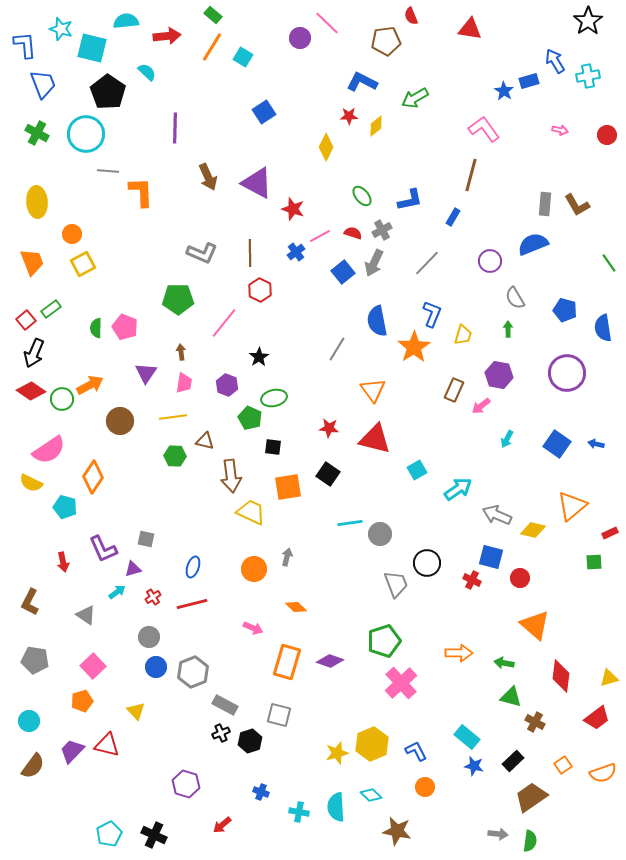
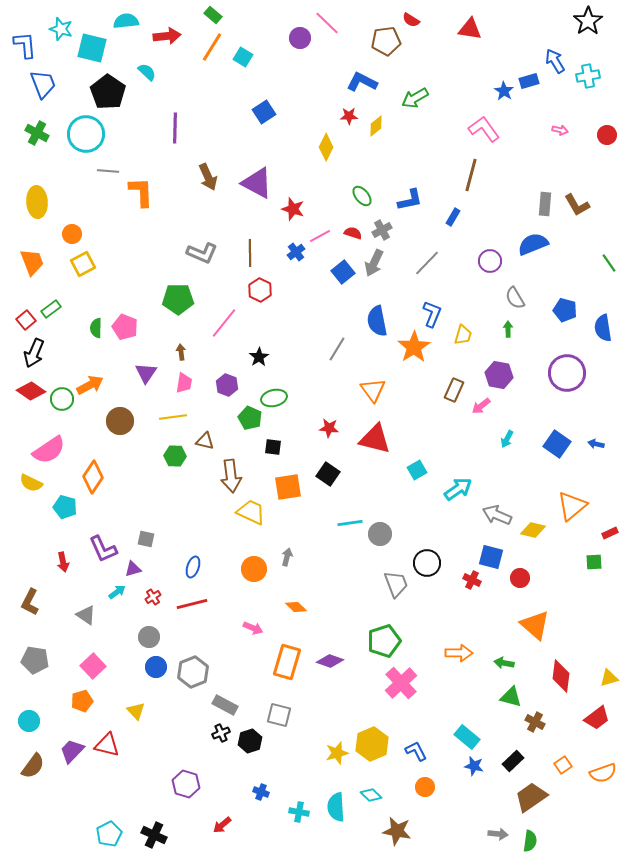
red semicircle at (411, 16): moved 4 px down; rotated 36 degrees counterclockwise
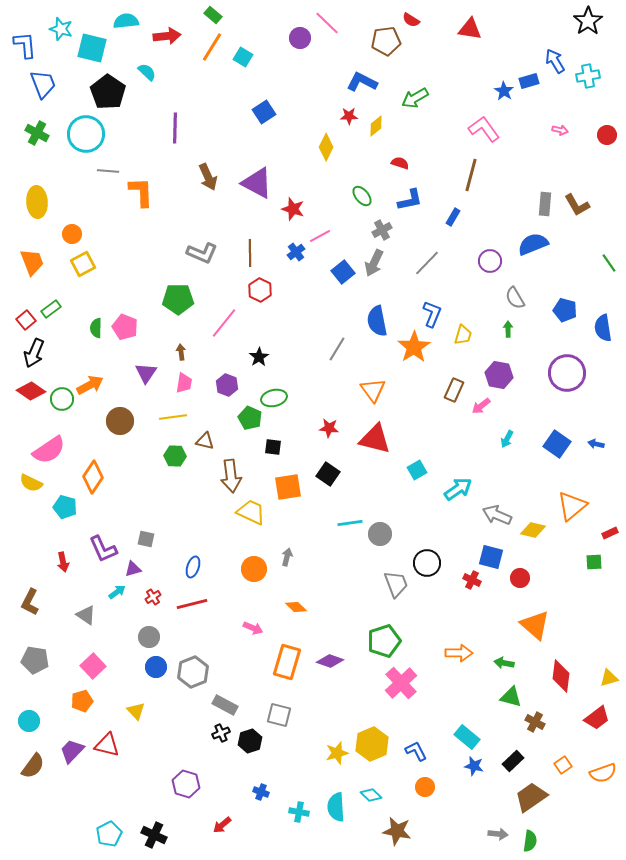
red semicircle at (353, 233): moved 47 px right, 70 px up
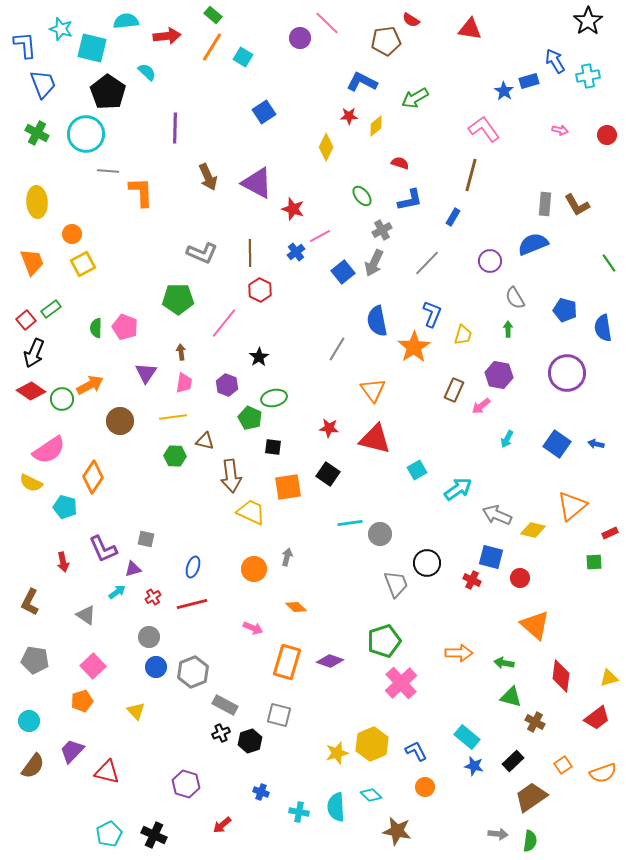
red triangle at (107, 745): moved 27 px down
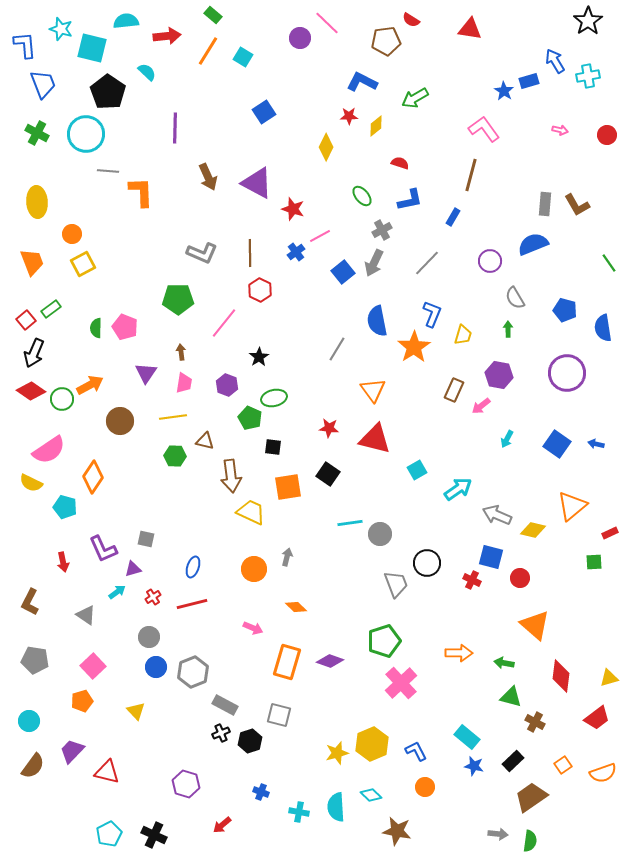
orange line at (212, 47): moved 4 px left, 4 px down
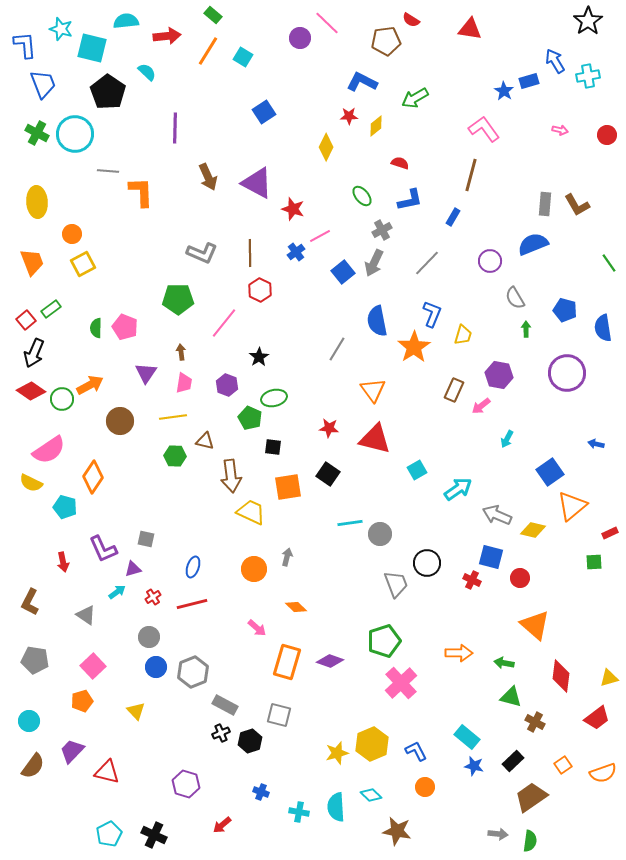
cyan circle at (86, 134): moved 11 px left
green arrow at (508, 329): moved 18 px right
blue square at (557, 444): moved 7 px left, 28 px down; rotated 20 degrees clockwise
pink arrow at (253, 628): moved 4 px right; rotated 18 degrees clockwise
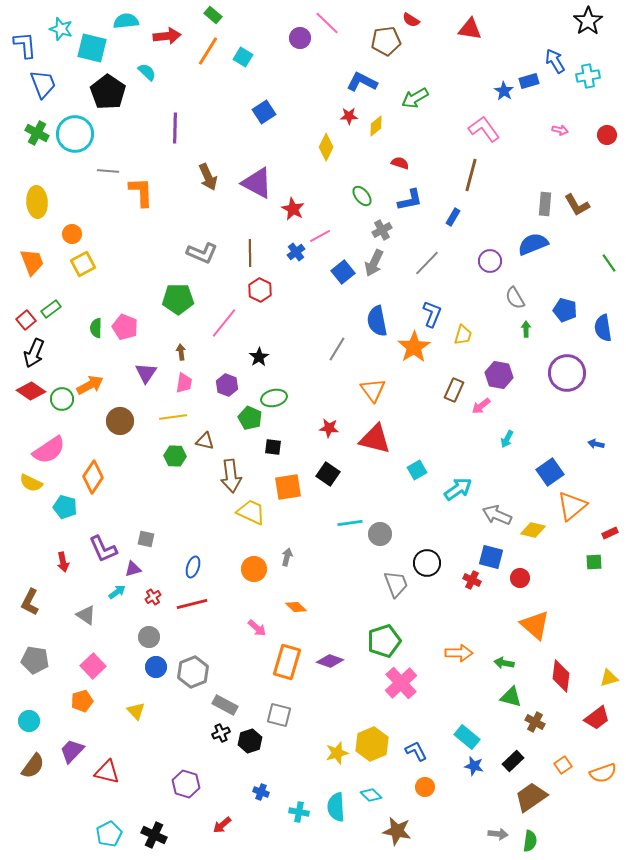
red star at (293, 209): rotated 10 degrees clockwise
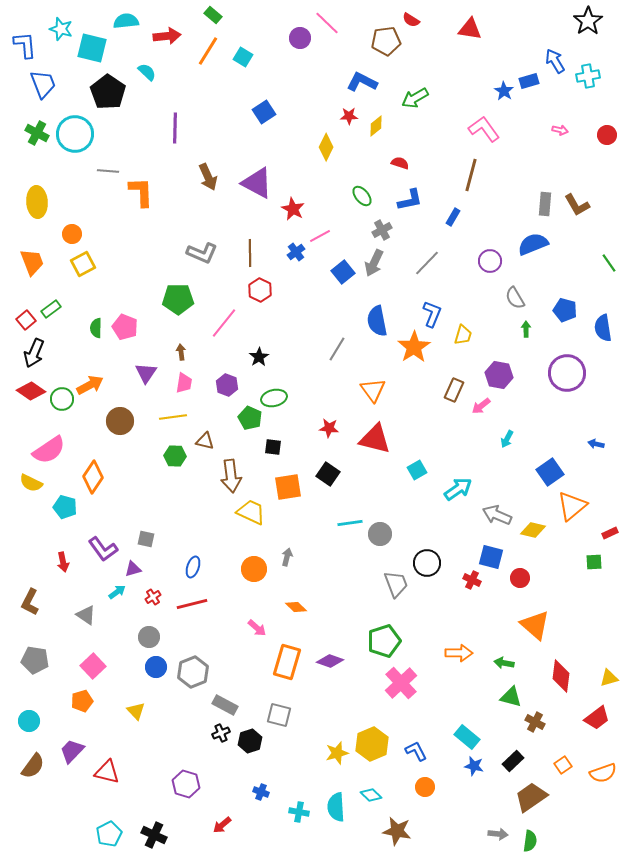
purple L-shape at (103, 549): rotated 12 degrees counterclockwise
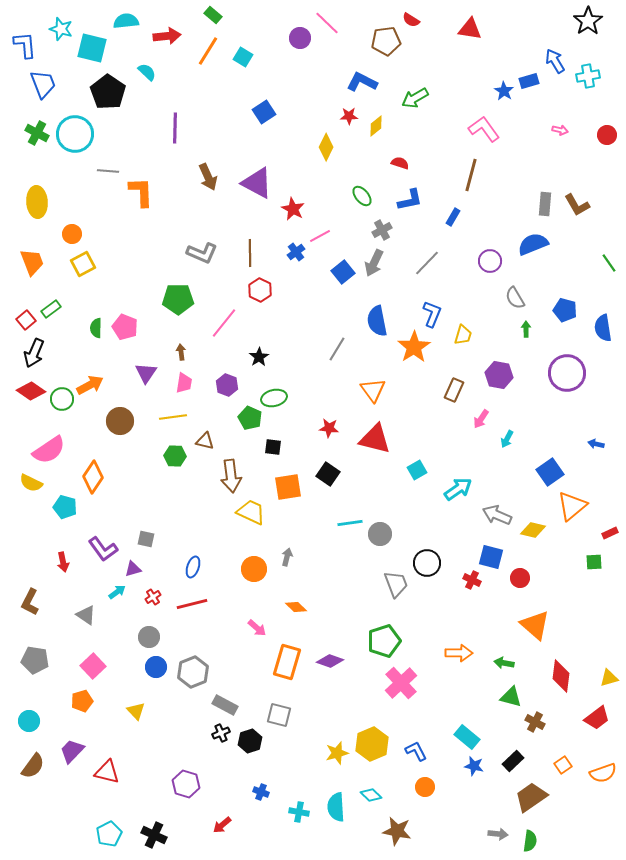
pink arrow at (481, 406): moved 13 px down; rotated 18 degrees counterclockwise
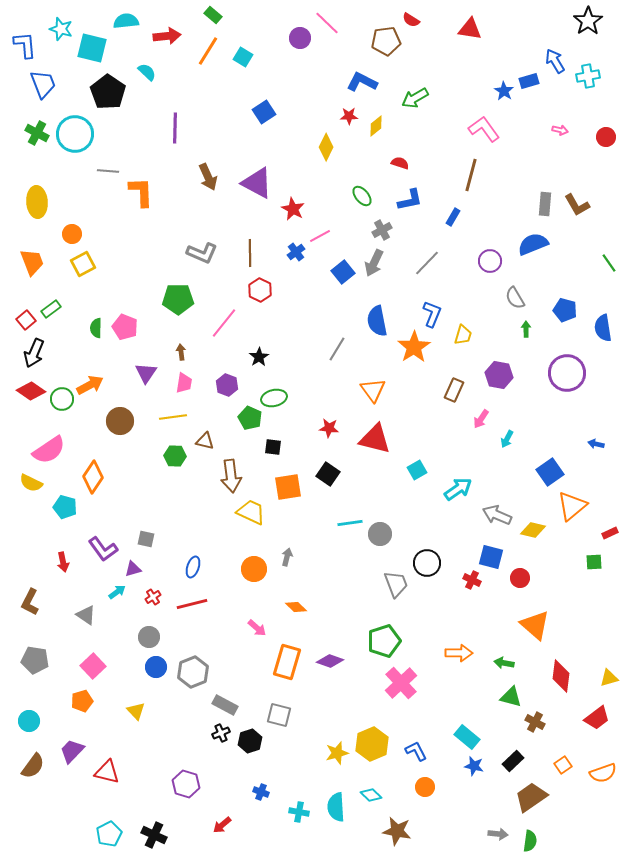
red circle at (607, 135): moved 1 px left, 2 px down
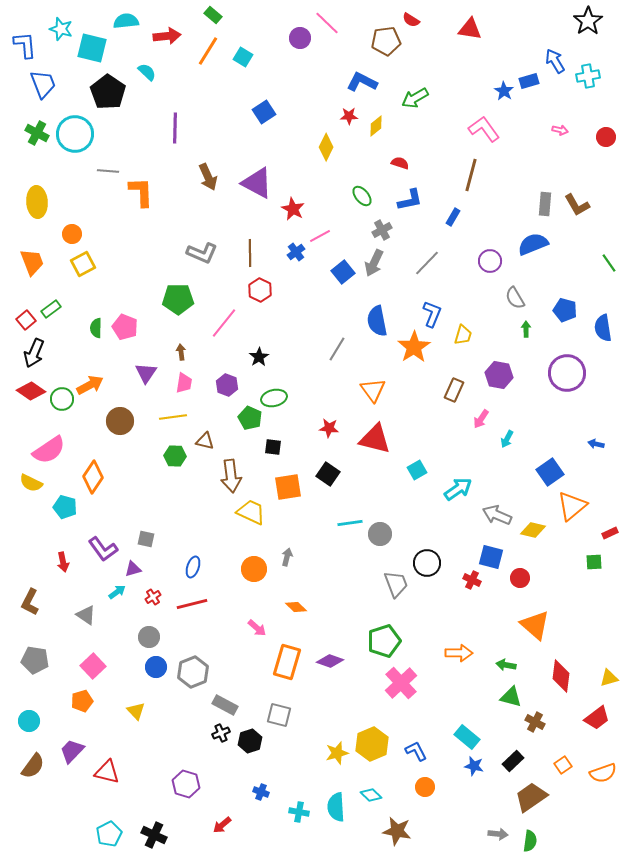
green arrow at (504, 663): moved 2 px right, 2 px down
